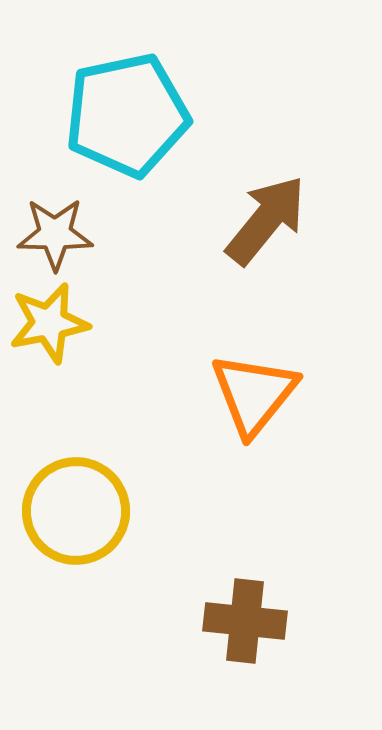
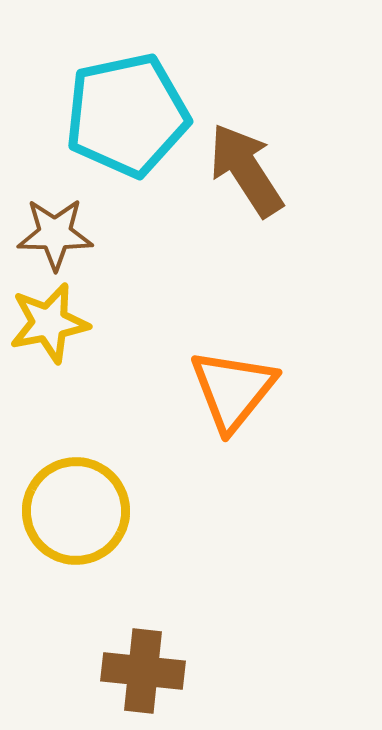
brown arrow: moved 20 px left, 50 px up; rotated 72 degrees counterclockwise
orange triangle: moved 21 px left, 4 px up
brown cross: moved 102 px left, 50 px down
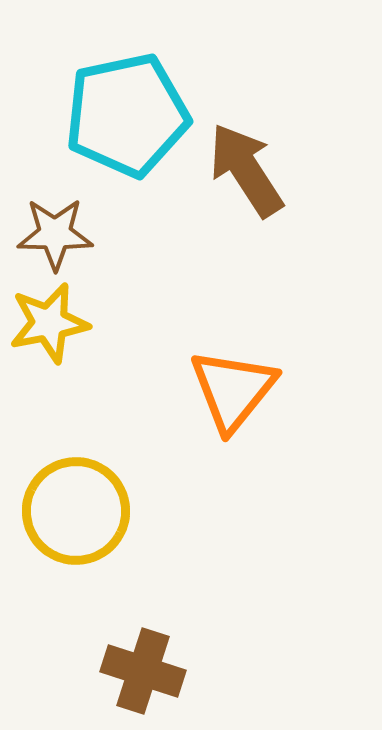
brown cross: rotated 12 degrees clockwise
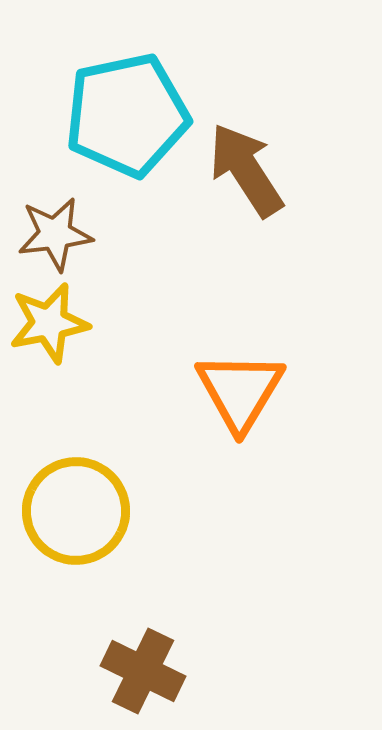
brown star: rotated 8 degrees counterclockwise
orange triangle: moved 7 px right, 1 px down; rotated 8 degrees counterclockwise
brown cross: rotated 8 degrees clockwise
